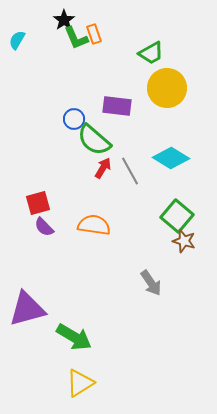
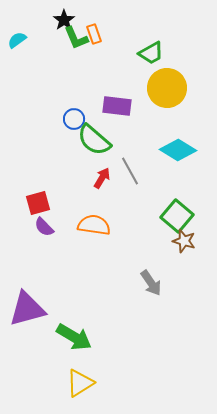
cyan semicircle: rotated 24 degrees clockwise
cyan diamond: moved 7 px right, 8 px up
red arrow: moved 1 px left, 10 px down
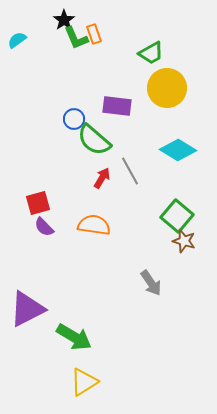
purple triangle: rotated 12 degrees counterclockwise
yellow triangle: moved 4 px right, 1 px up
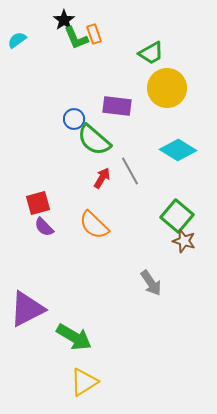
orange semicircle: rotated 144 degrees counterclockwise
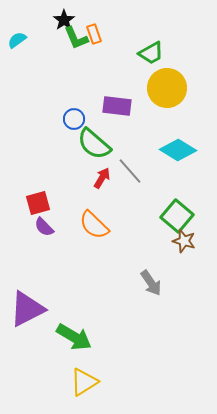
green semicircle: moved 4 px down
gray line: rotated 12 degrees counterclockwise
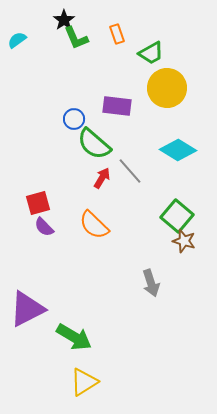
orange rectangle: moved 23 px right
gray arrow: rotated 16 degrees clockwise
